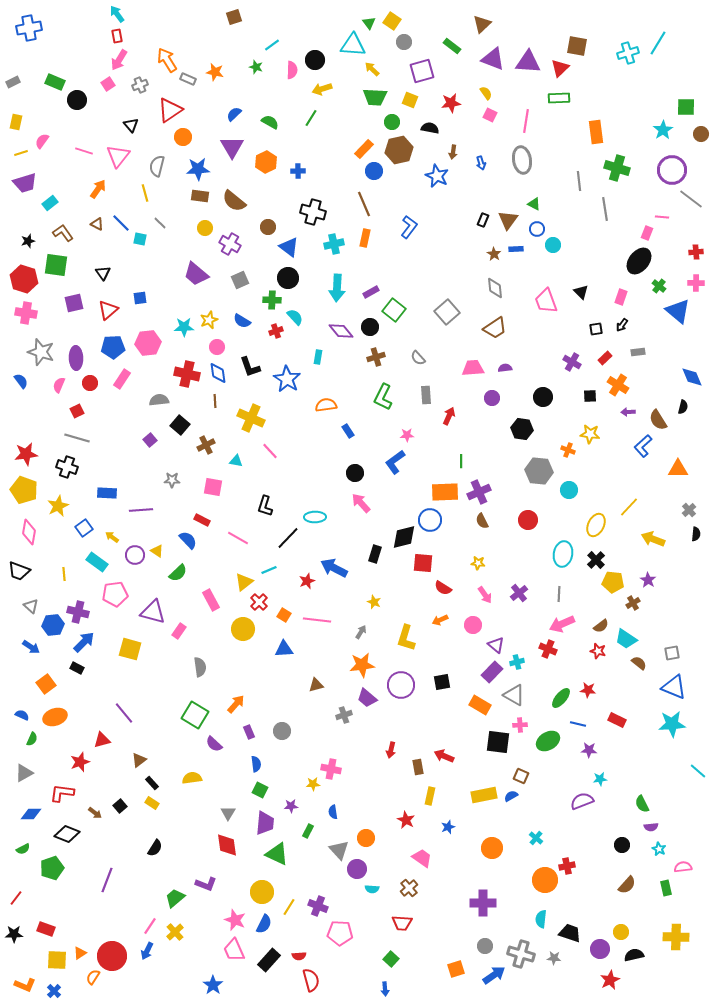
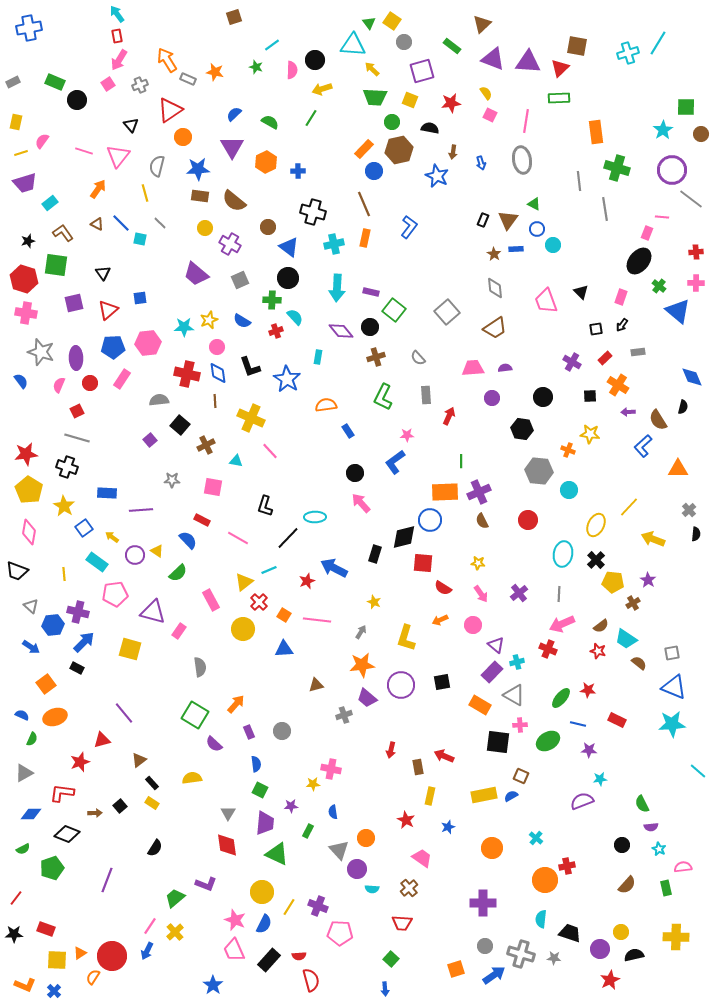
purple rectangle at (371, 292): rotated 42 degrees clockwise
yellow pentagon at (24, 490): moved 5 px right; rotated 12 degrees clockwise
yellow star at (58, 506): moved 6 px right; rotated 15 degrees counterclockwise
black trapezoid at (19, 571): moved 2 px left
pink arrow at (485, 595): moved 4 px left, 1 px up
brown arrow at (95, 813): rotated 40 degrees counterclockwise
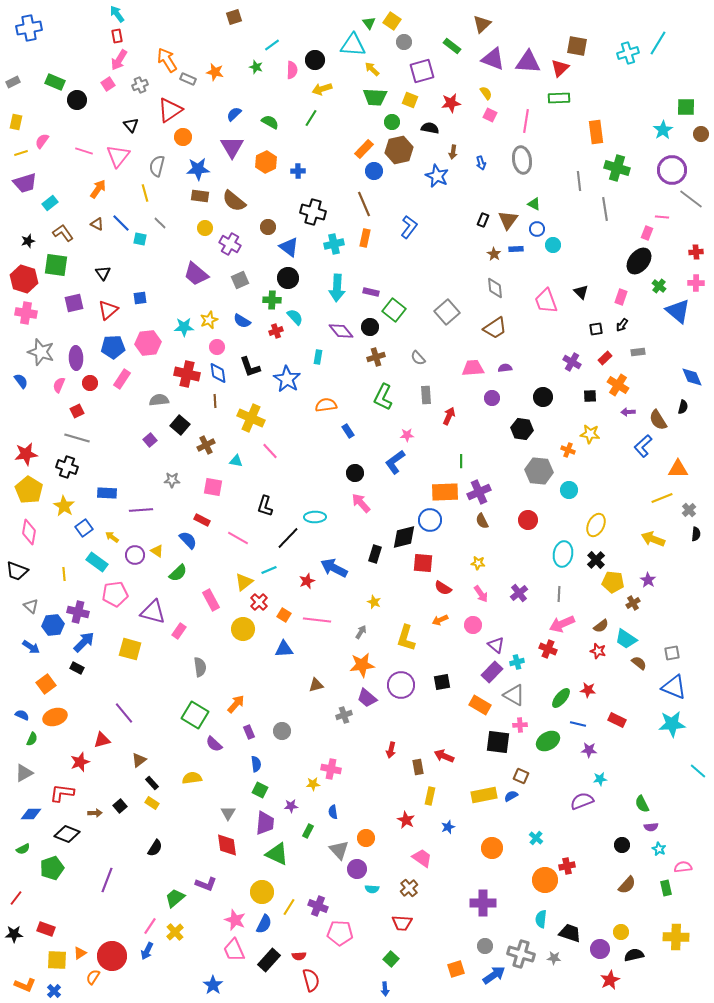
yellow line at (629, 507): moved 33 px right, 9 px up; rotated 25 degrees clockwise
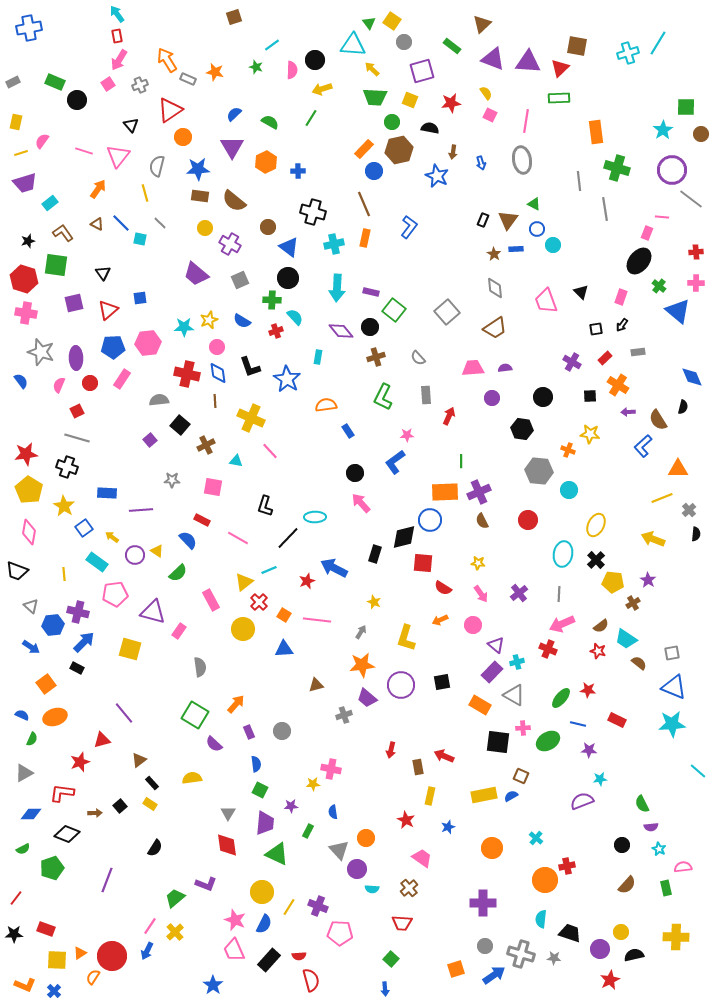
pink cross at (520, 725): moved 3 px right, 3 px down
yellow rectangle at (152, 803): moved 2 px left, 1 px down
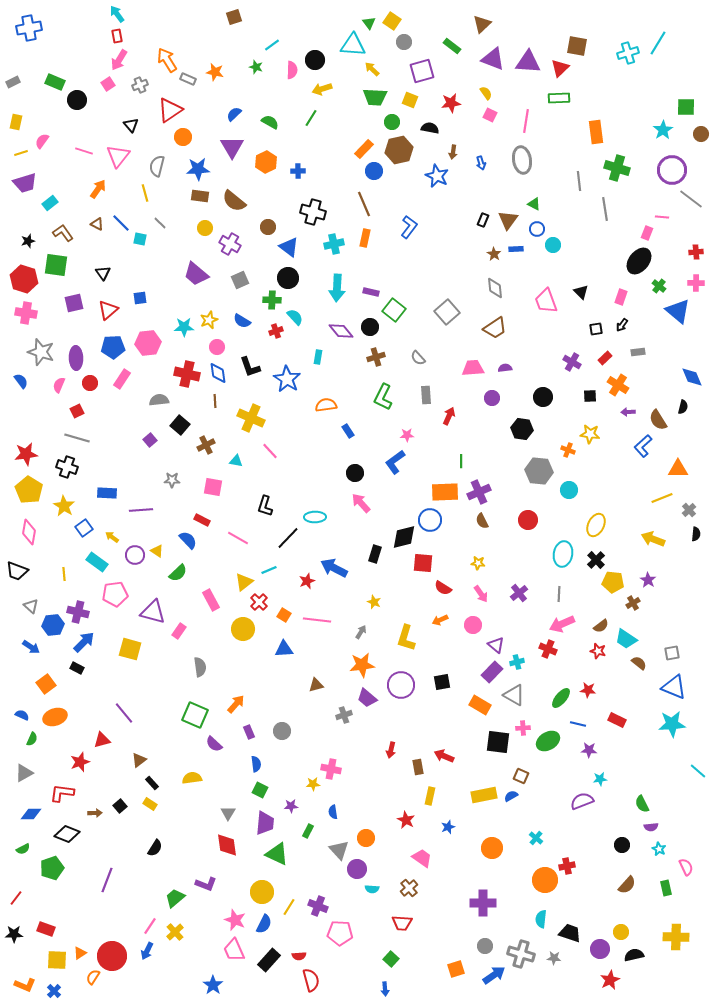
green square at (195, 715): rotated 8 degrees counterclockwise
pink semicircle at (683, 867): moved 3 px right; rotated 72 degrees clockwise
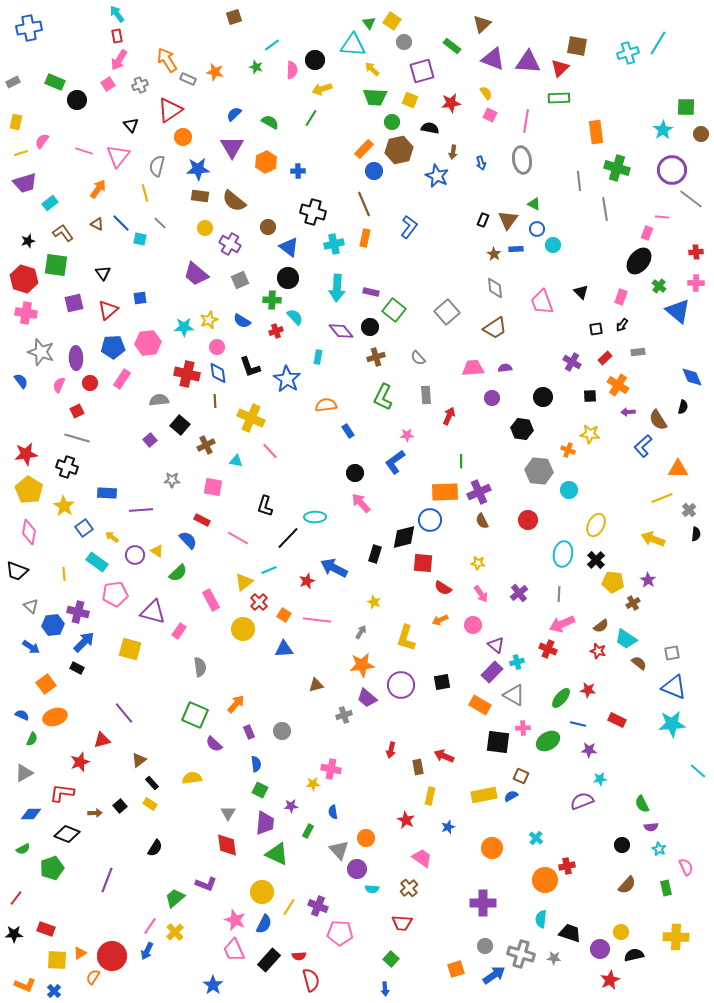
pink trapezoid at (546, 301): moved 4 px left, 1 px down
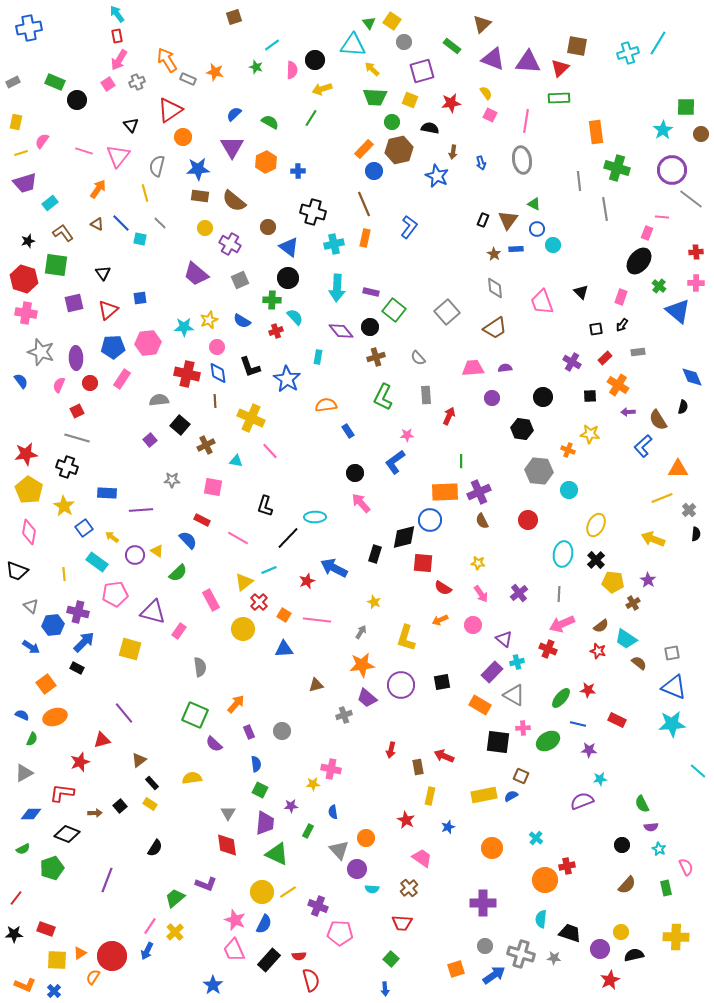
gray cross at (140, 85): moved 3 px left, 3 px up
purple triangle at (496, 645): moved 8 px right, 6 px up
yellow line at (289, 907): moved 1 px left, 15 px up; rotated 24 degrees clockwise
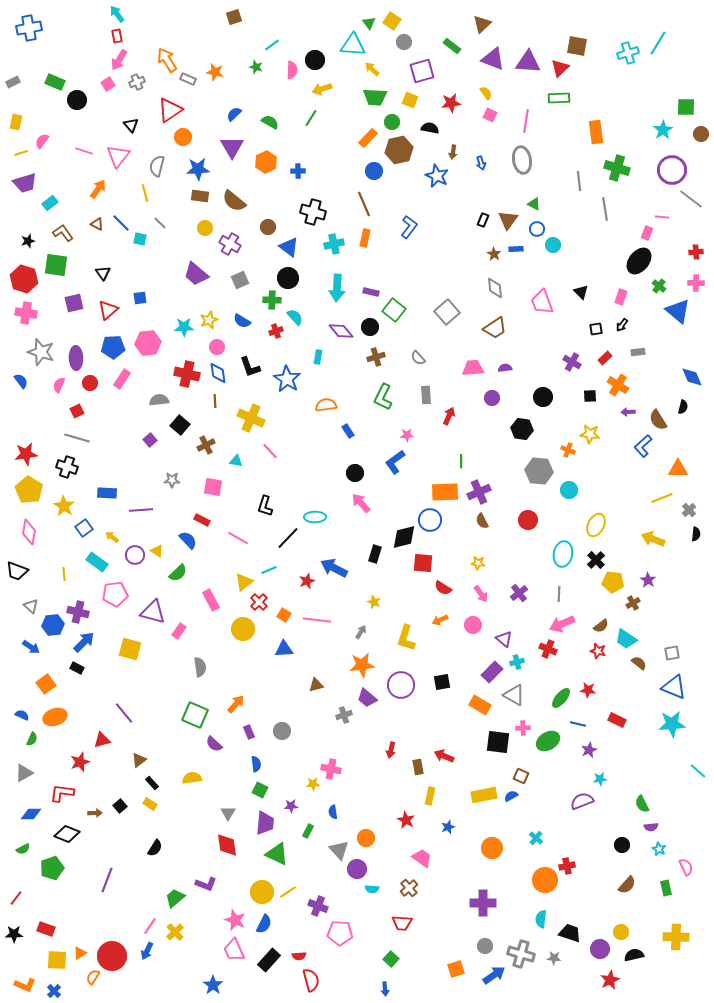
orange rectangle at (364, 149): moved 4 px right, 11 px up
purple star at (589, 750): rotated 28 degrees counterclockwise
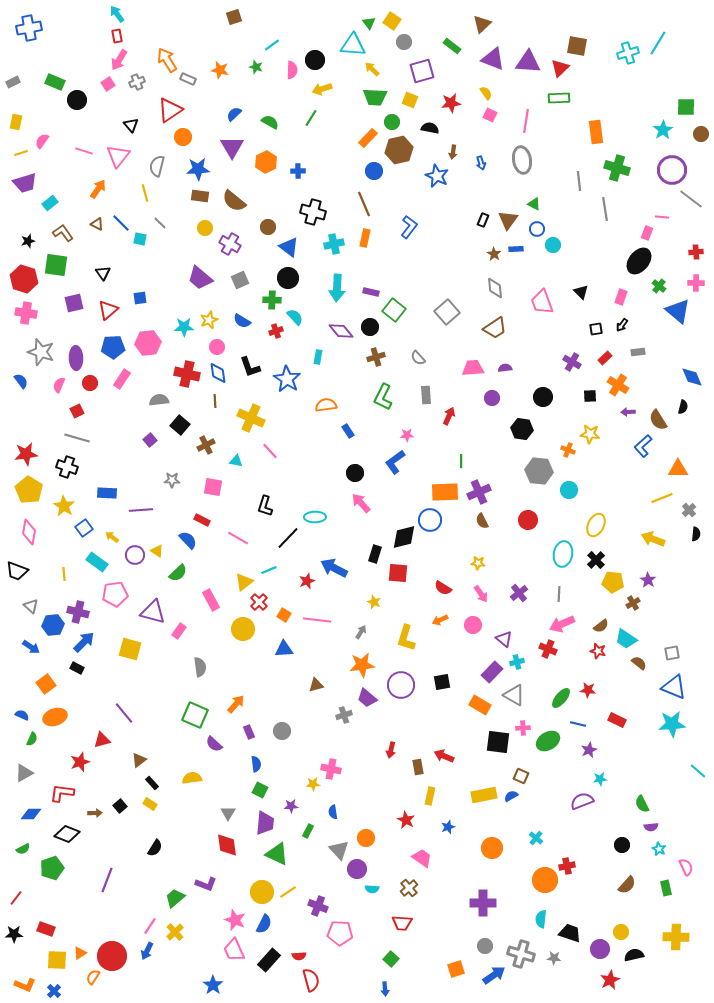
orange star at (215, 72): moved 5 px right, 2 px up
purple trapezoid at (196, 274): moved 4 px right, 4 px down
red square at (423, 563): moved 25 px left, 10 px down
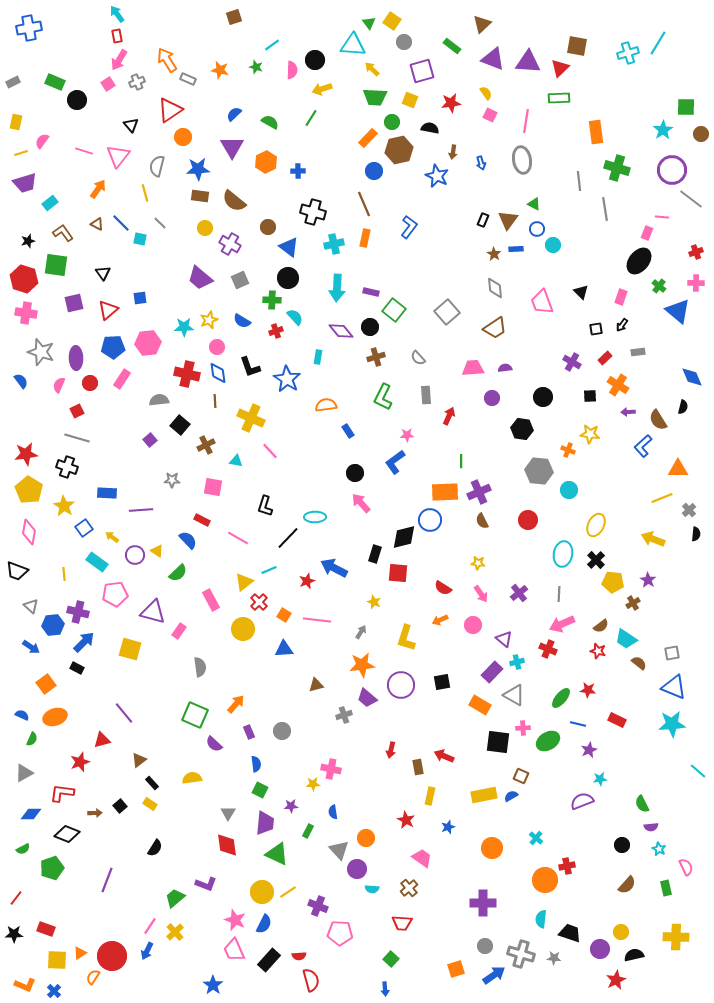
red cross at (696, 252): rotated 16 degrees counterclockwise
red star at (610, 980): moved 6 px right
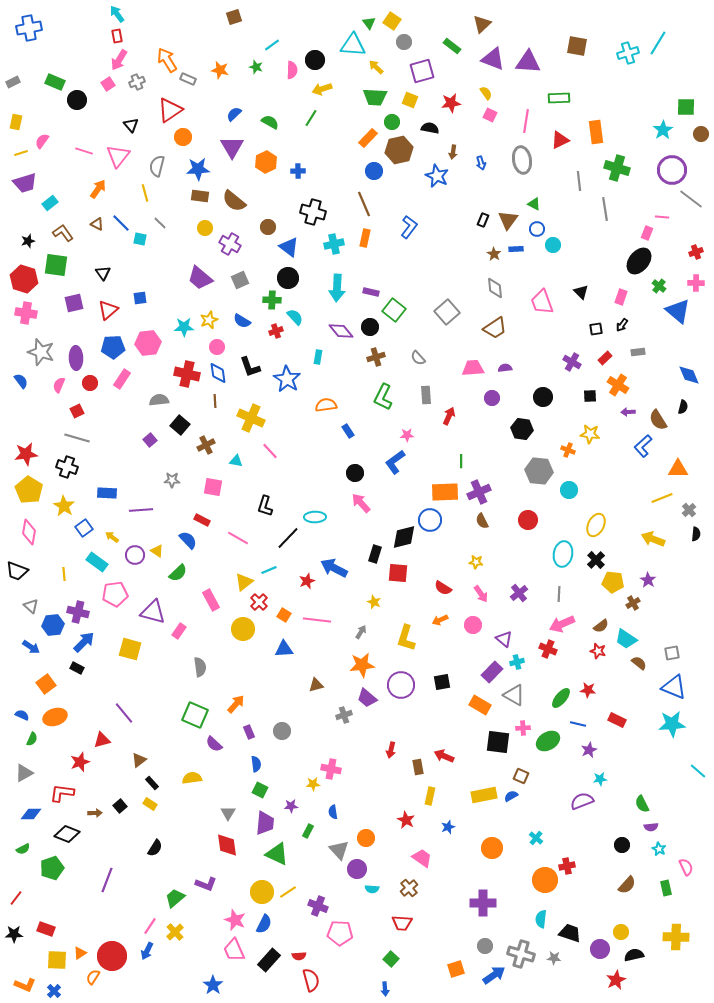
red triangle at (560, 68): moved 72 px down; rotated 18 degrees clockwise
yellow arrow at (372, 69): moved 4 px right, 2 px up
blue diamond at (692, 377): moved 3 px left, 2 px up
yellow star at (478, 563): moved 2 px left, 1 px up
